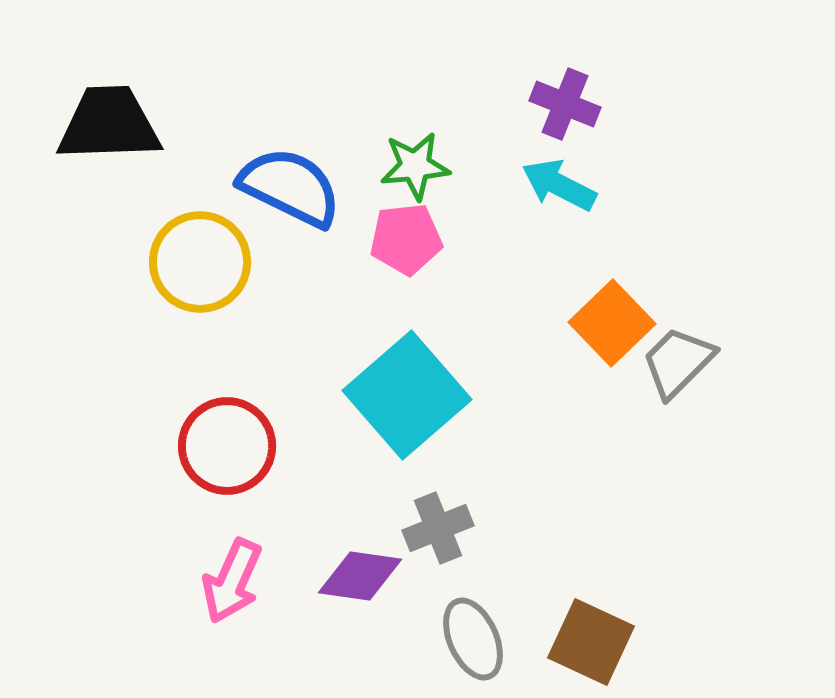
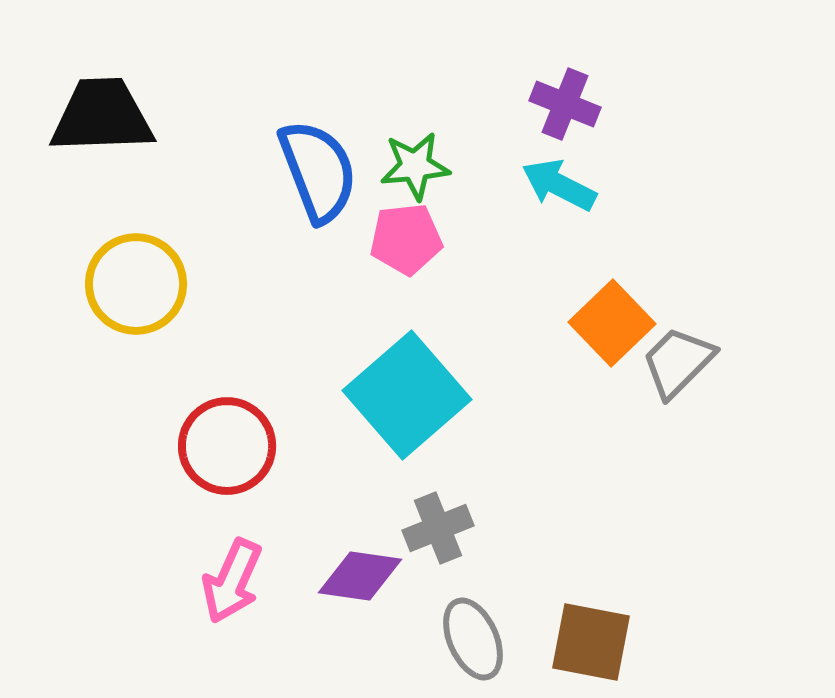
black trapezoid: moved 7 px left, 8 px up
blue semicircle: moved 28 px right, 16 px up; rotated 43 degrees clockwise
yellow circle: moved 64 px left, 22 px down
brown square: rotated 14 degrees counterclockwise
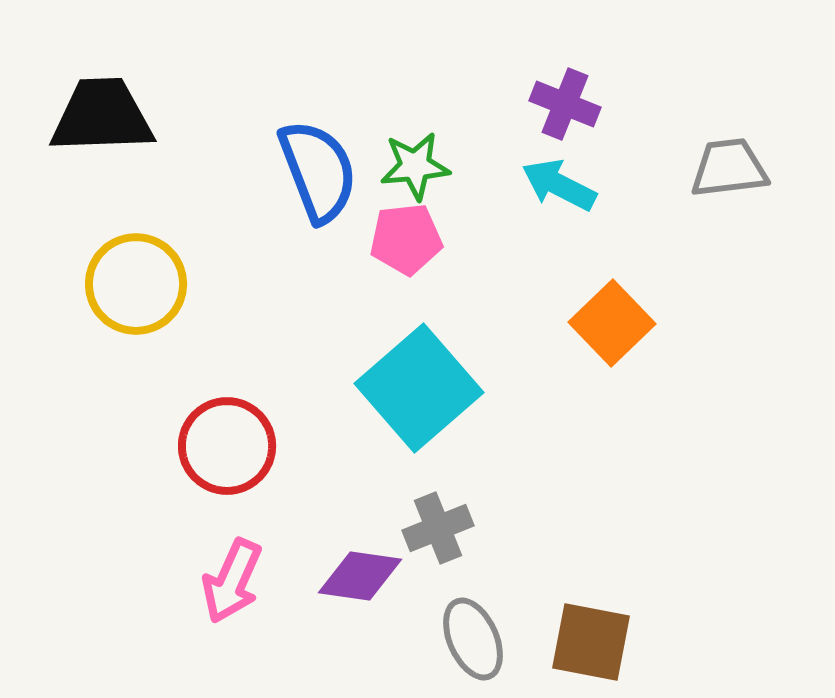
gray trapezoid: moved 51 px right, 194 px up; rotated 38 degrees clockwise
cyan square: moved 12 px right, 7 px up
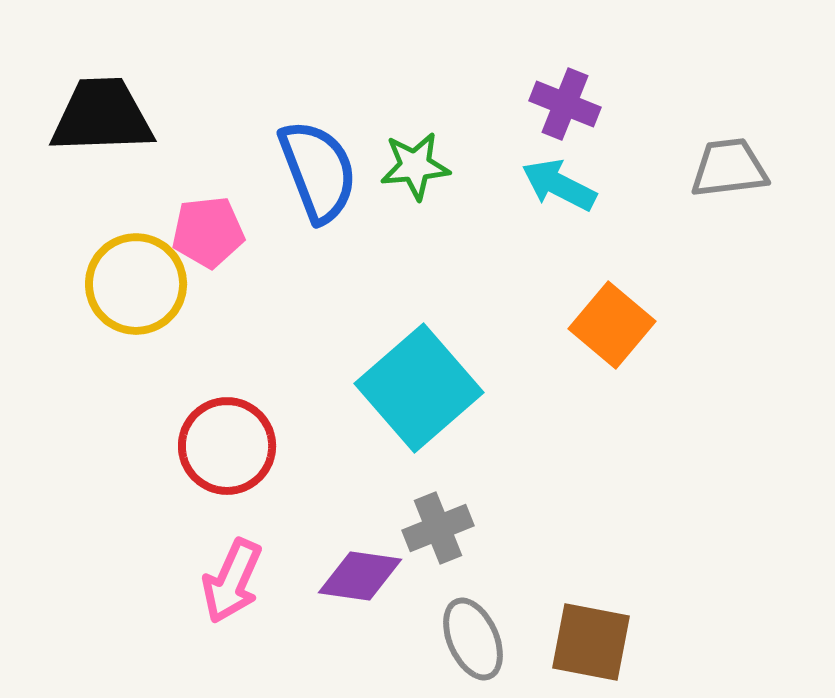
pink pentagon: moved 198 px left, 7 px up
orange square: moved 2 px down; rotated 6 degrees counterclockwise
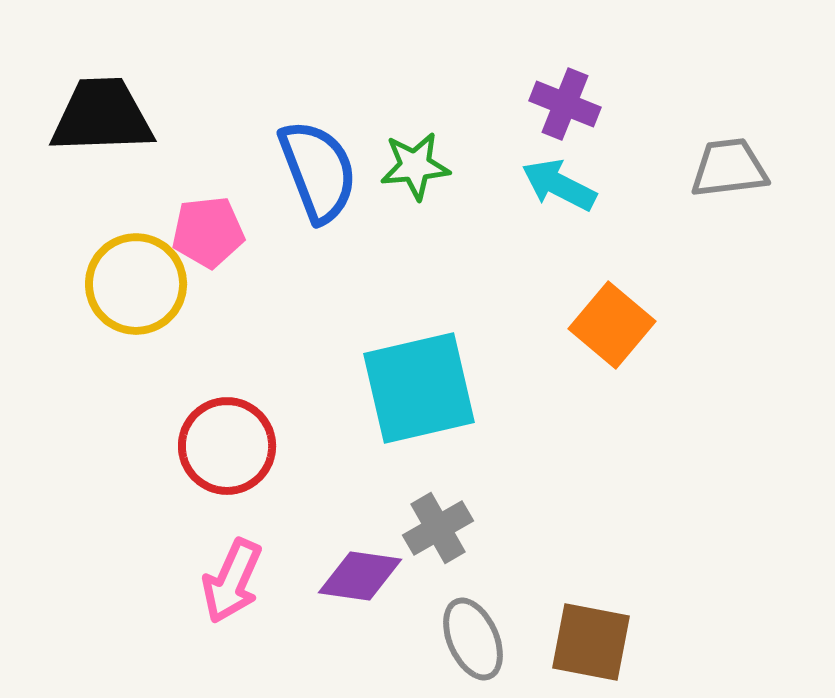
cyan square: rotated 28 degrees clockwise
gray cross: rotated 8 degrees counterclockwise
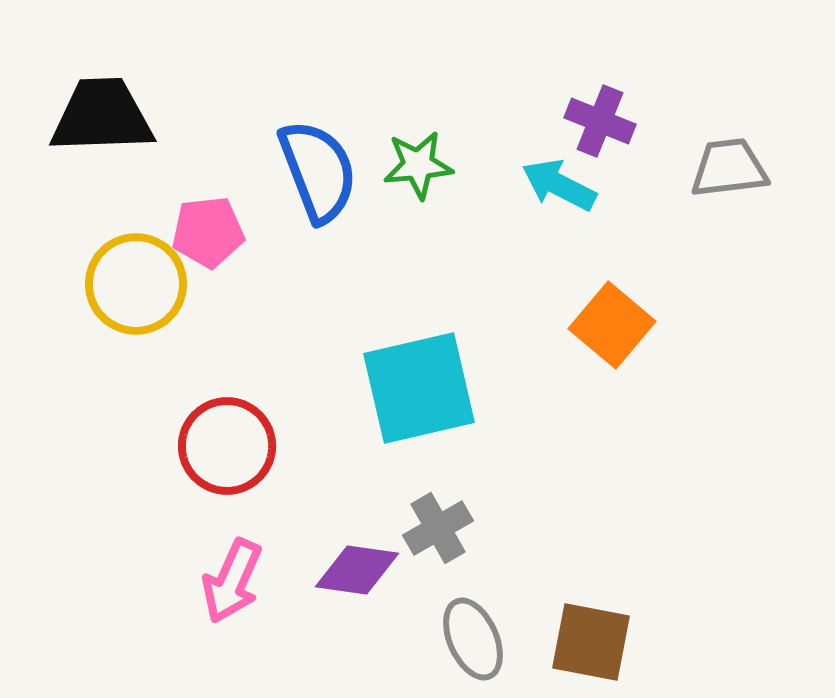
purple cross: moved 35 px right, 17 px down
green star: moved 3 px right, 1 px up
purple diamond: moved 3 px left, 6 px up
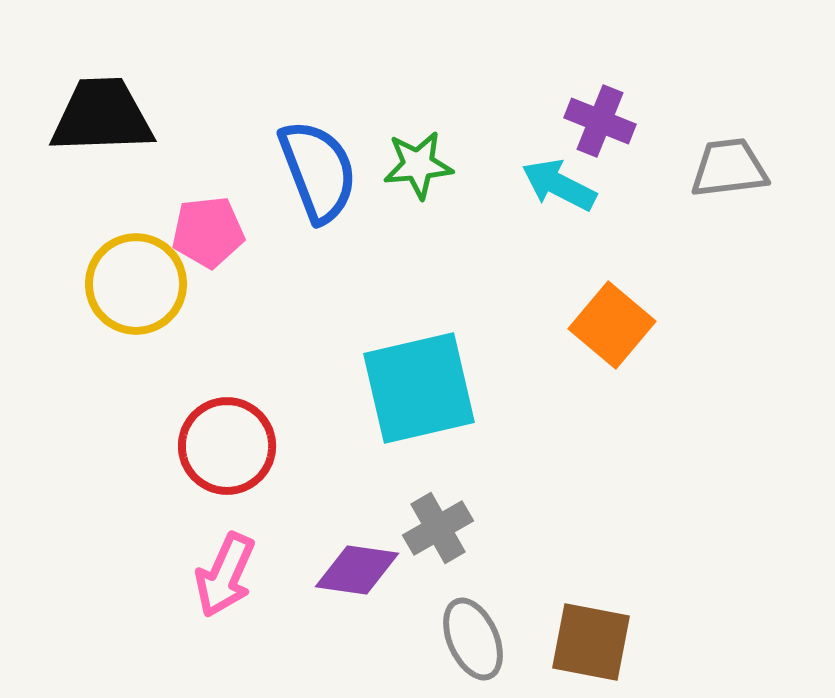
pink arrow: moved 7 px left, 6 px up
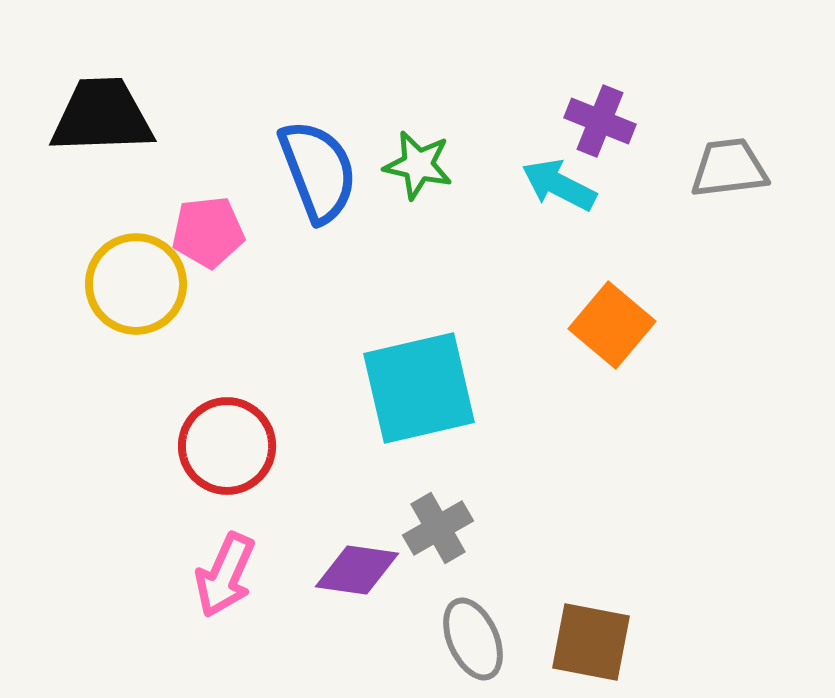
green star: rotated 18 degrees clockwise
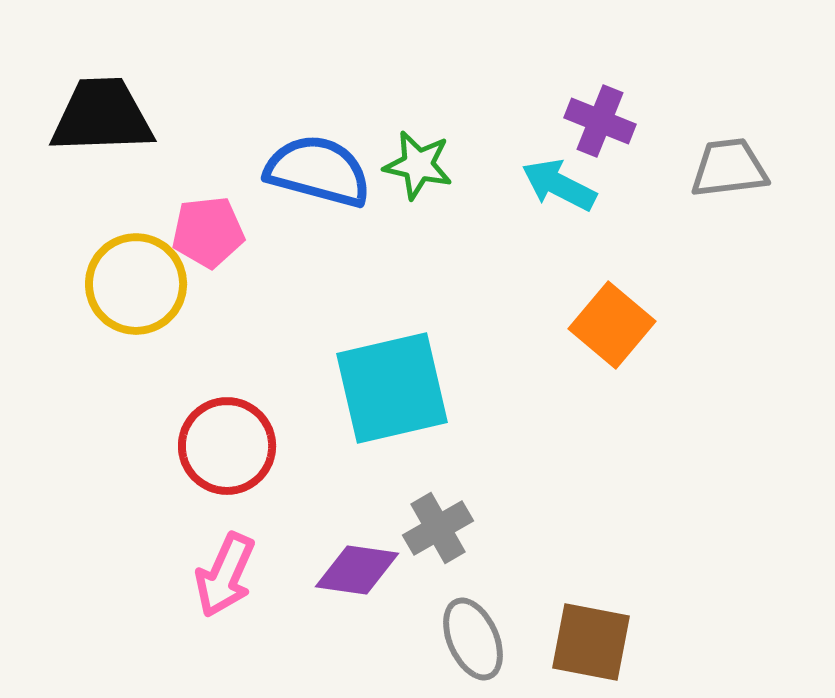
blue semicircle: rotated 54 degrees counterclockwise
cyan square: moved 27 px left
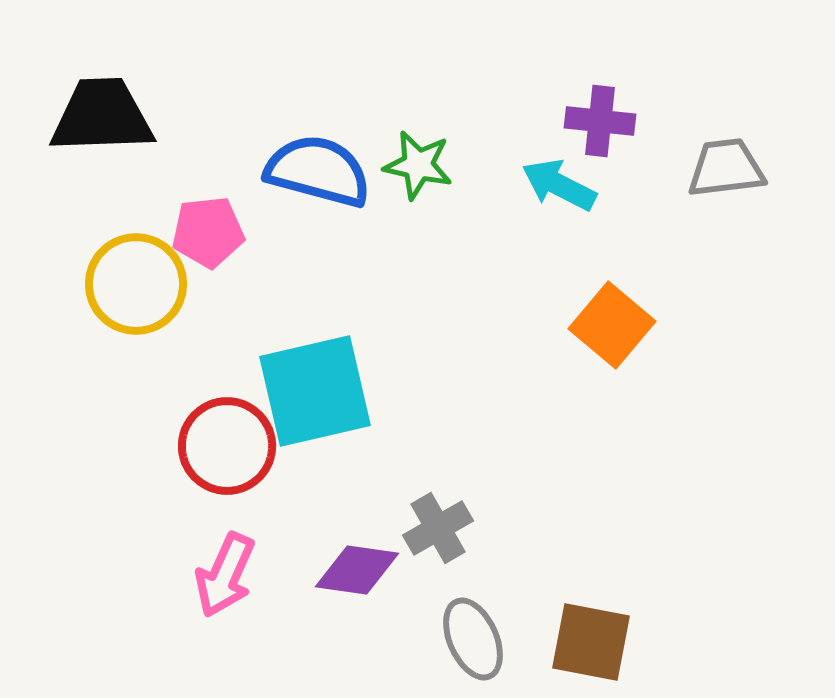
purple cross: rotated 16 degrees counterclockwise
gray trapezoid: moved 3 px left
cyan square: moved 77 px left, 3 px down
